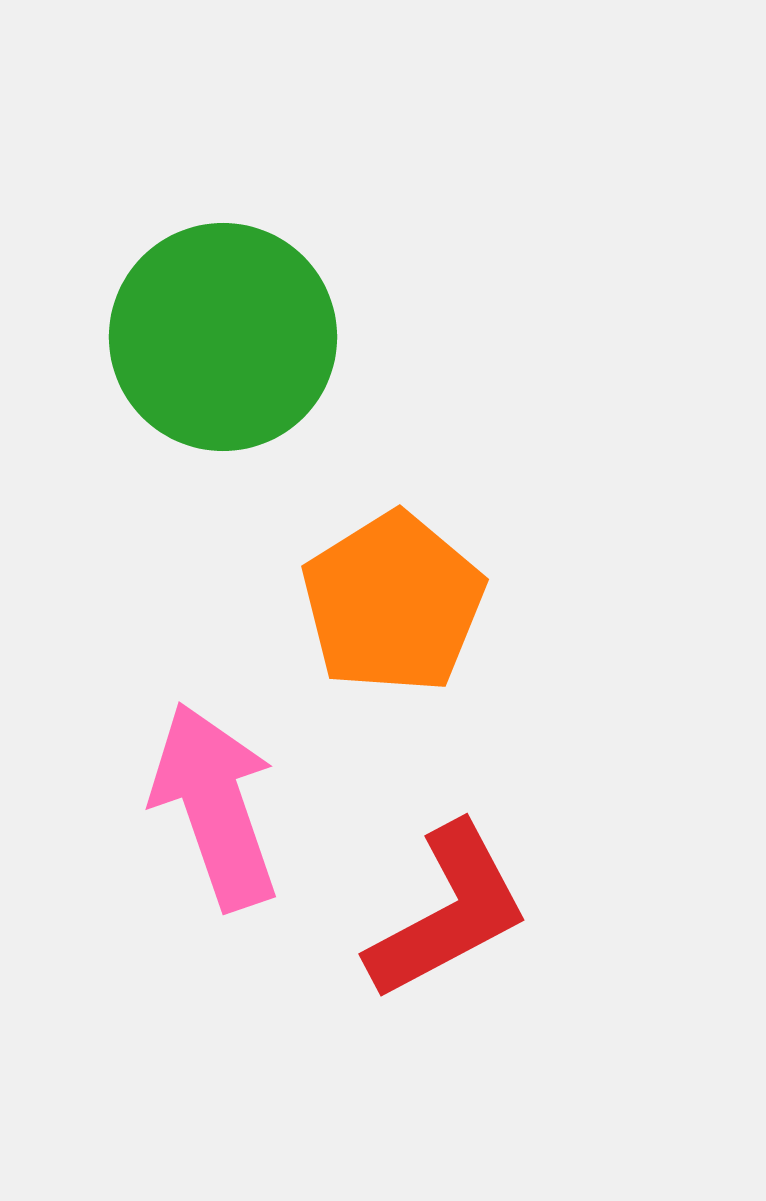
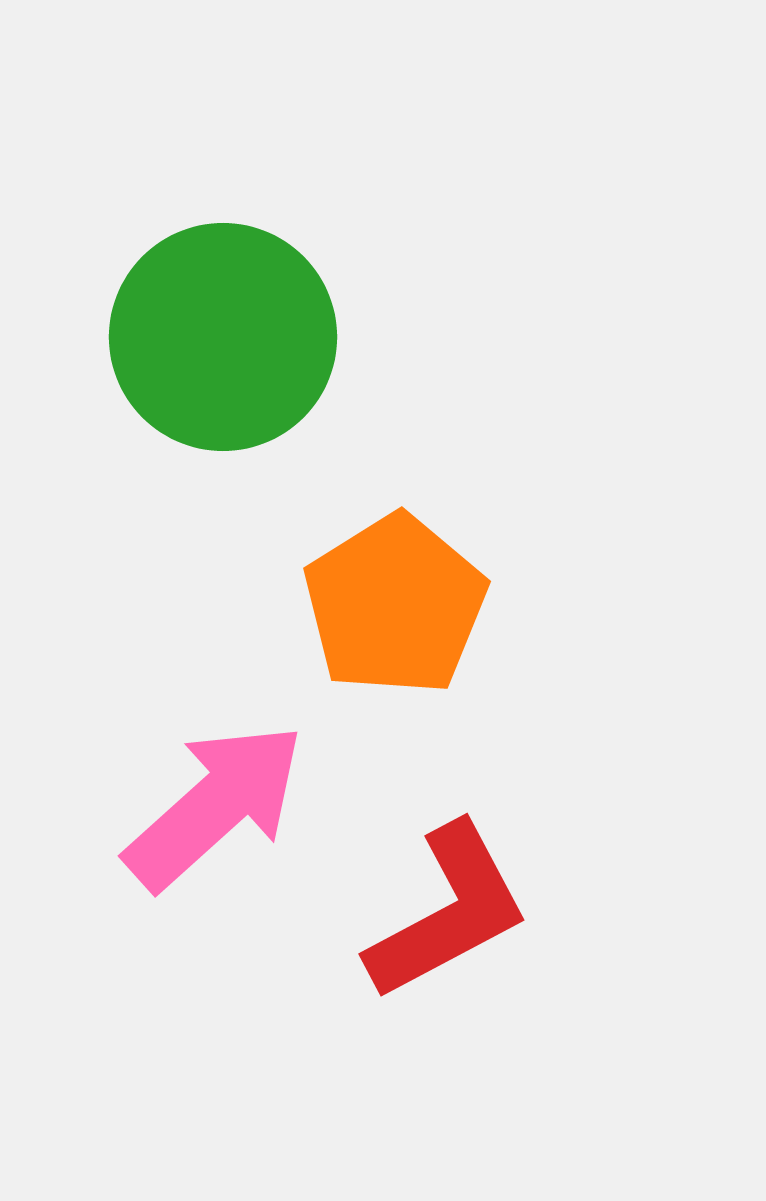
orange pentagon: moved 2 px right, 2 px down
pink arrow: rotated 67 degrees clockwise
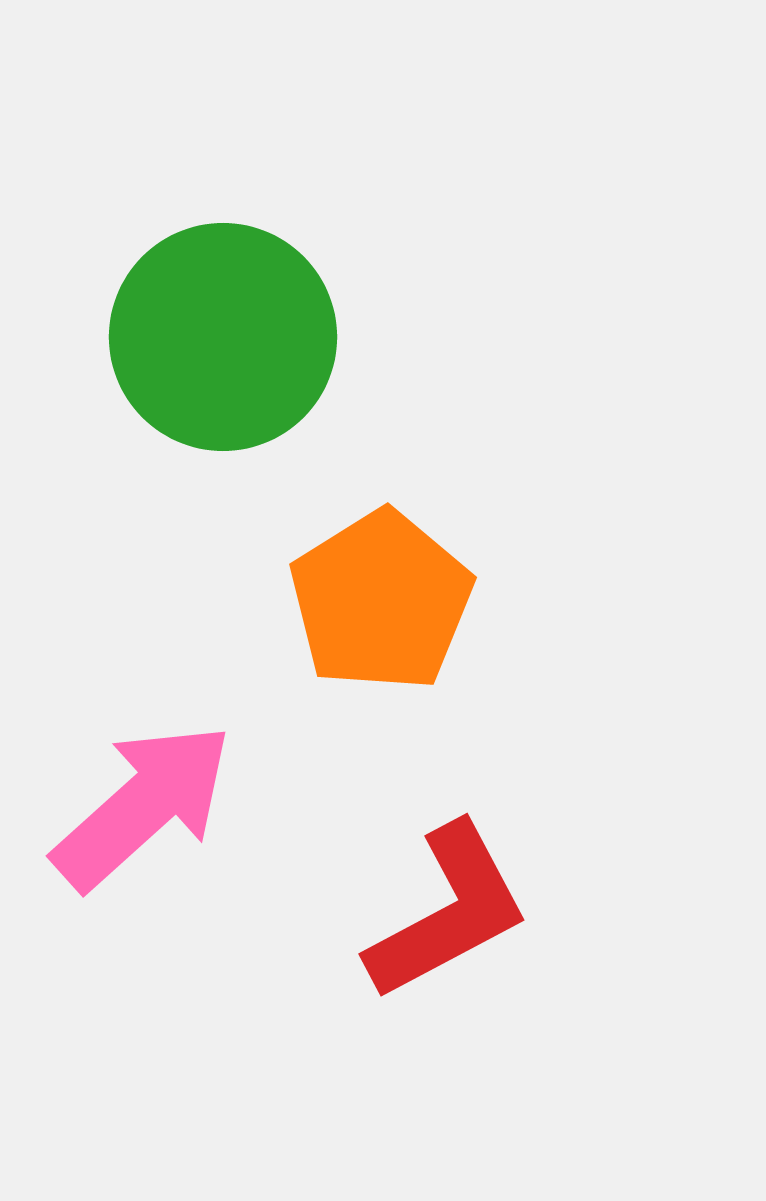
orange pentagon: moved 14 px left, 4 px up
pink arrow: moved 72 px left
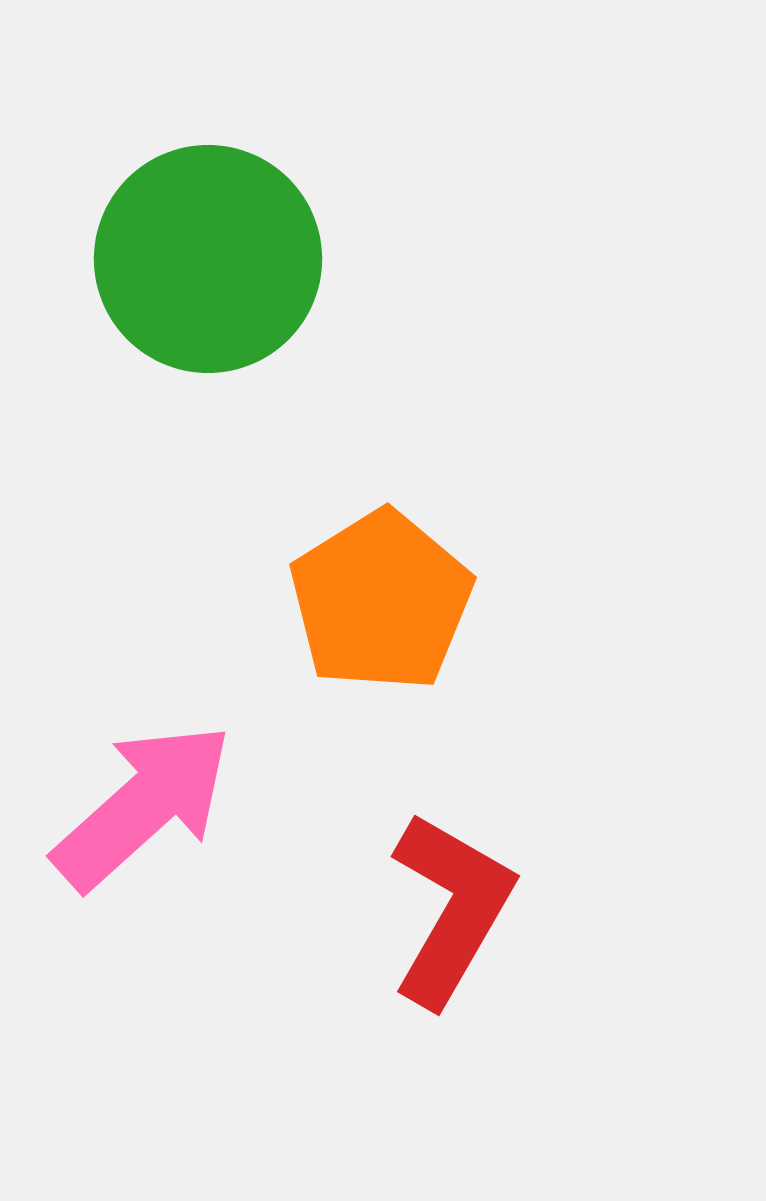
green circle: moved 15 px left, 78 px up
red L-shape: moved 3 px right, 3 px up; rotated 32 degrees counterclockwise
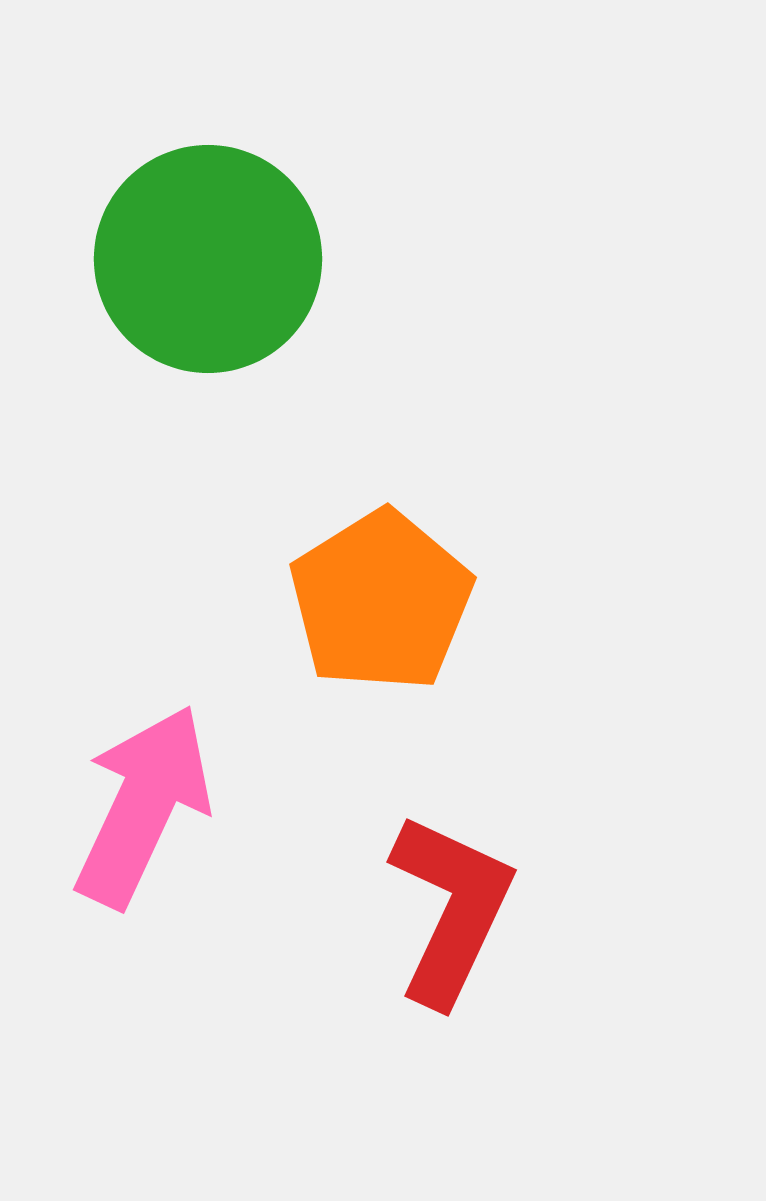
pink arrow: rotated 23 degrees counterclockwise
red L-shape: rotated 5 degrees counterclockwise
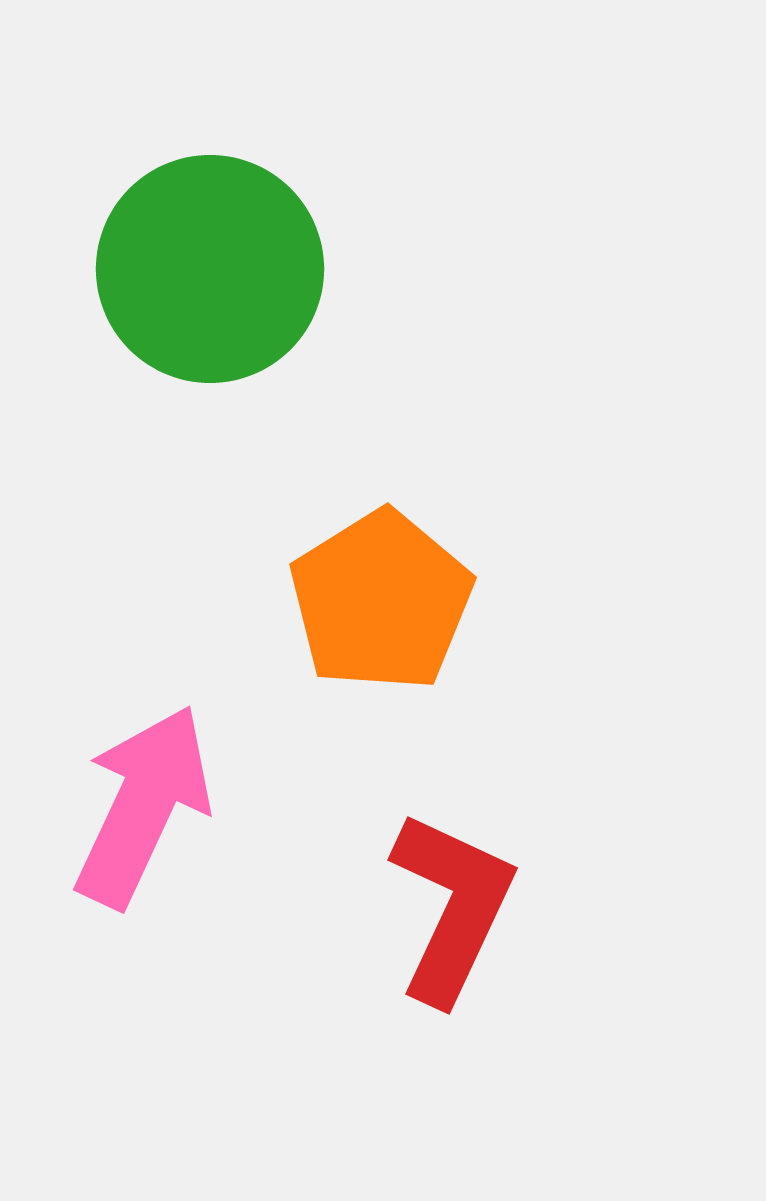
green circle: moved 2 px right, 10 px down
red L-shape: moved 1 px right, 2 px up
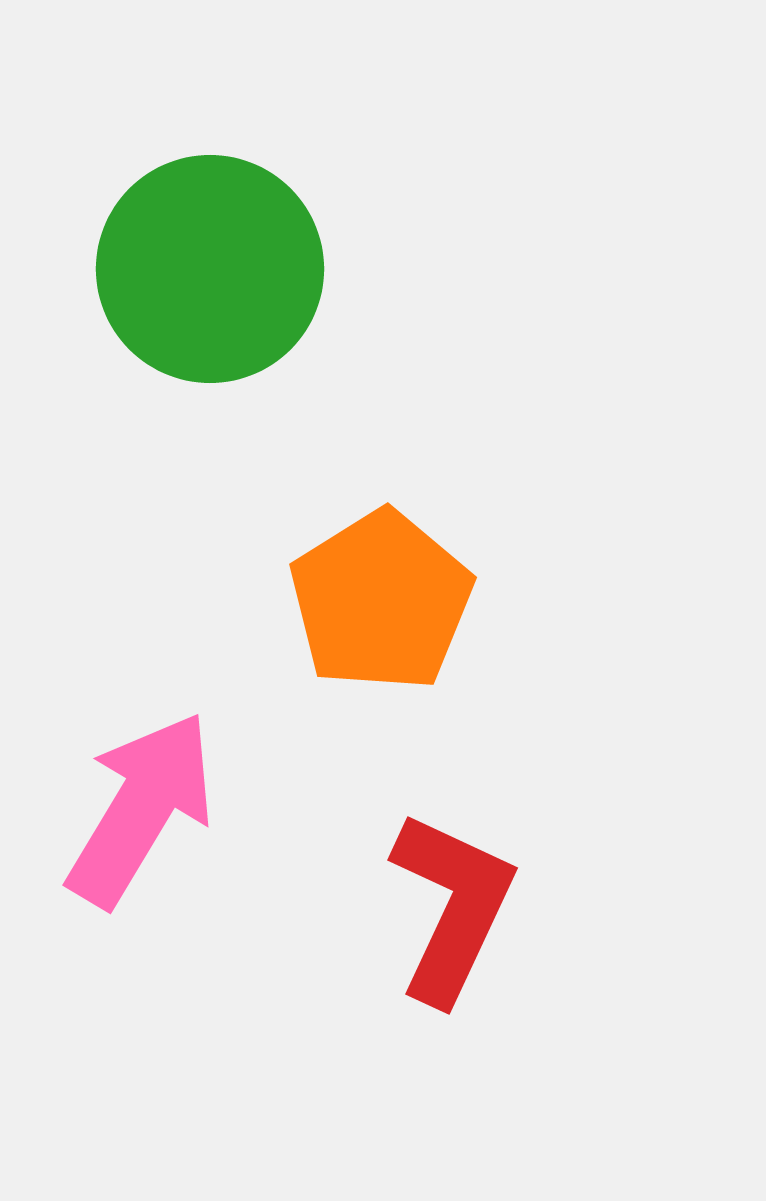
pink arrow: moved 2 px left, 3 px down; rotated 6 degrees clockwise
